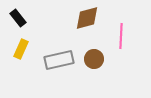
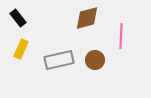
brown circle: moved 1 px right, 1 px down
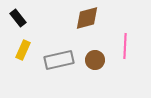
pink line: moved 4 px right, 10 px down
yellow rectangle: moved 2 px right, 1 px down
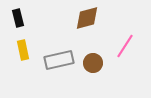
black rectangle: rotated 24 degrees clockwise
pink line: rotated 30 degrees clockwise
yellow rectangle: rotated 36 degrees counterclockwise
brown circle: moved 2 px left, 3 px down
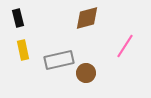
brown circle: moved 7 px left, 10 px down
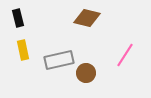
brown diamond: rotated 28 degrees clockwise
pink line: moved 9 px down
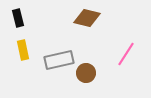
pink line: moved 1 px right, 1 px up
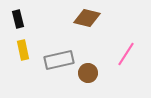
black rectangle: moved 1 px down
brown circle: moved 2 px right
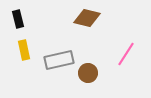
yellow rectangle: moved 1 px right
